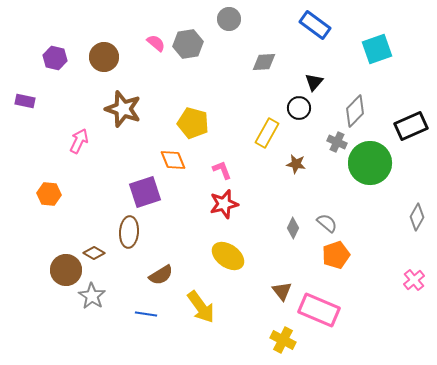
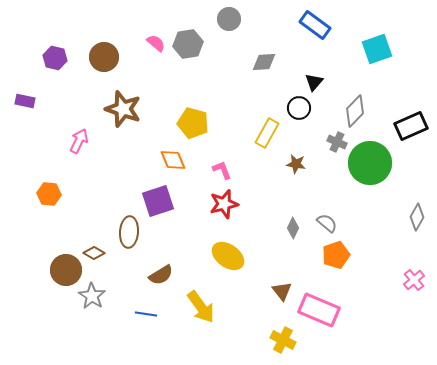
purple square at (145, 192): moved 13 px right, 9 px down
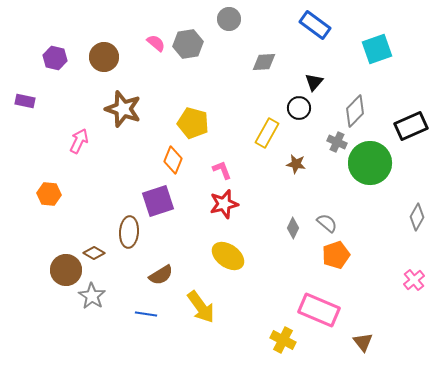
orange diamond at (173, 160): rotated 44 degrees clockwise
brown triangle at (282, 291): moved 81 px right, 51 px down
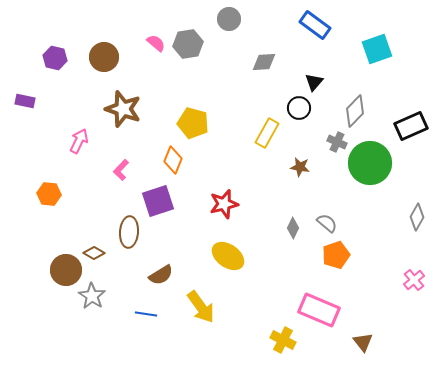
brown star at (296, 164): moved 4 px right, 3 px down
pink L-shape at (222, 170): moved 101 px left; rotated 115 degrees counterclockwise
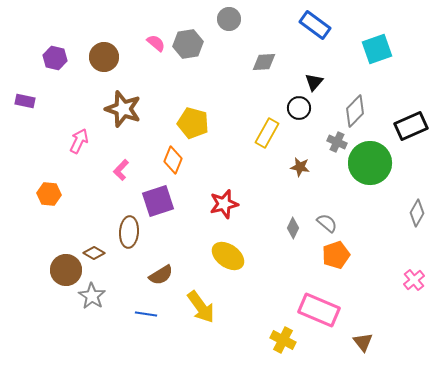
gray diamond at (417, 217): moved 4 px up
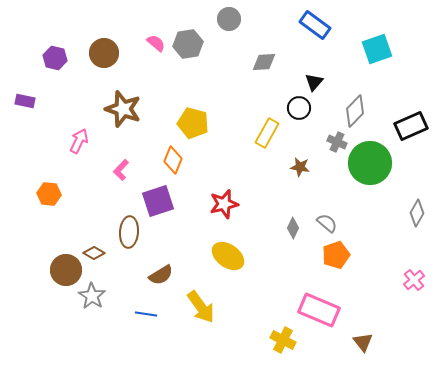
brown circle at (104, 57): moved 4 px up
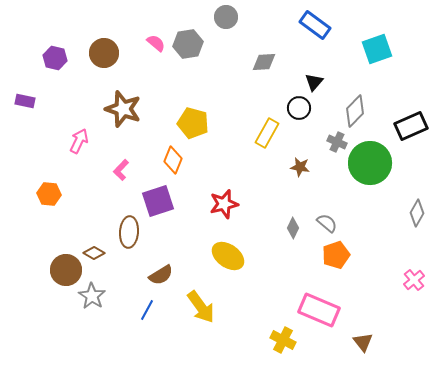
gray circle at (229, 19): moved 3 px left, 2 px up
blue line at (146, 314): moved 1 px right, 4 px up; rotated 70 degrees counterclockwise
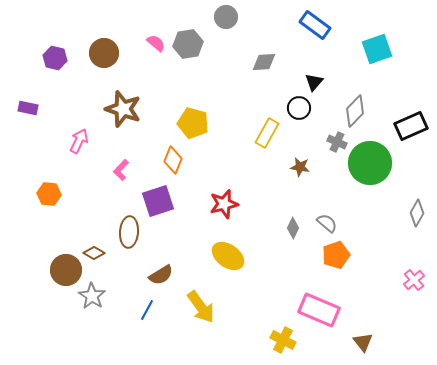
purple rectangle at (25, 101): moved 3 px right, 7 px down
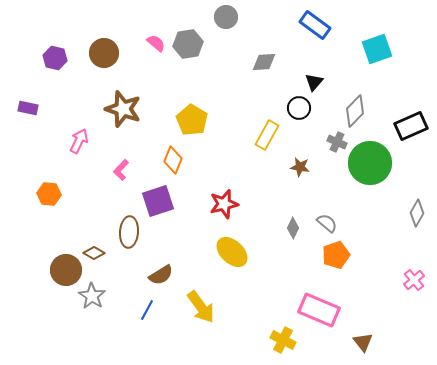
yellow pentagon at (193, 123): moved 1 px left, 3 px up; rotated 16 degrees clockwise
yellow rectangle at (267, 133): moved 2 px down
yellow ellipse at (228, 256): moved 4 px right, 4 px up; rotated 8 degrees clockwise
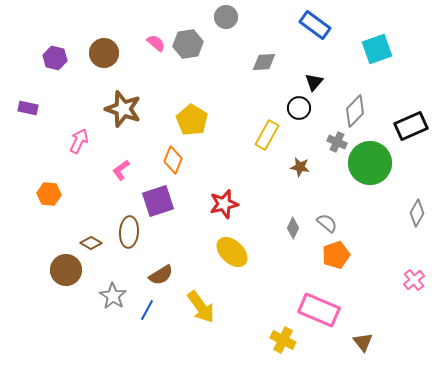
pink L-shape at (121, 170): rotated 10 degrees clockwise
brown diamond at (94, 253): moved 3 px left, 10 px up
gray star at (92, 296): moved 21 px right
